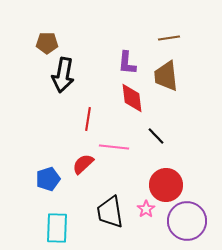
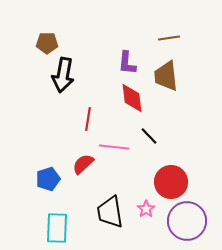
black line: moved 7 px left
red circle: moved 5 px right, 3 px up
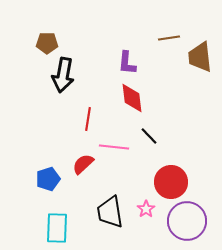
brown trapezoid: moved 34 px right, 19 px up
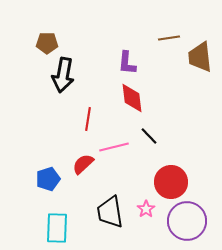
pink line: rotated 20 degrees counterclockwise
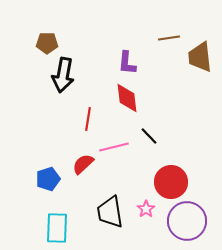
red diamond: moved 5 px left
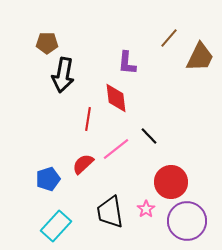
brown line: rotated 40 degrees counterclockwise
brown trapezoid: rotated 148 degrees counterclockwise
red diamond: moved 11 px left
pink line: moved 2 px right, 2 px down; rotated 24 degrees counterclockwise
cyan rectangle: moved 1 px left, 2 px up; rotated 40 degrees clockwise
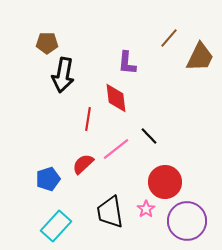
red circle: moved 6 px left
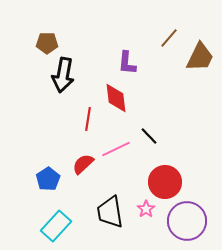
pink line: rotated 12 degrees clockwise
blue pentagon: rotated 15 degrees counterclockwise
